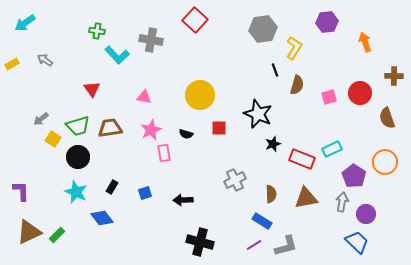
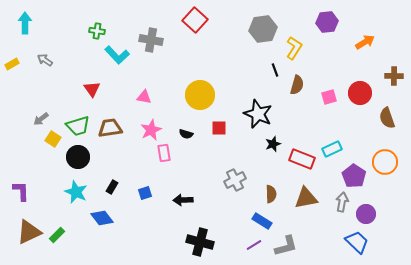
cyan arrow at (25, 23): rotated 125 degrees clockwise
orange arrow at (365, 42): rotated 78 degrees clockwise
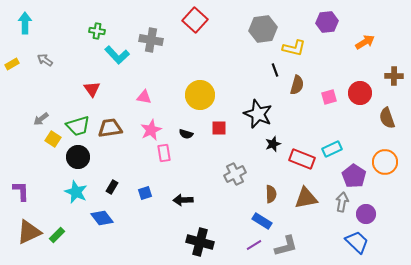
yellow L-shape at (294, 48): rotated 70 degrees clockwise
gray cross at (235, 180): moved 6 px up
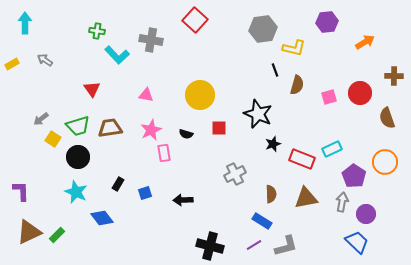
pink triangle at (144, 97): moved 2 px right, 2 px up
black rectangle at (112, 187): moved 6 px right, 3 px up
black cross at (200, 242): moved 10 px right, 4 px down
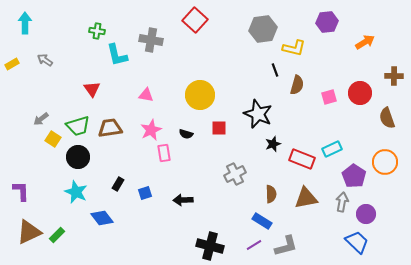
cyan L-shape at (117, 55): rotated 30 degrees clockwise
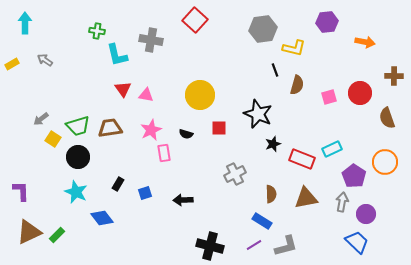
orange arrow at (365, 42): rotated 42 degrees clockwise
red triangle at (92, 89): moved 31 px right
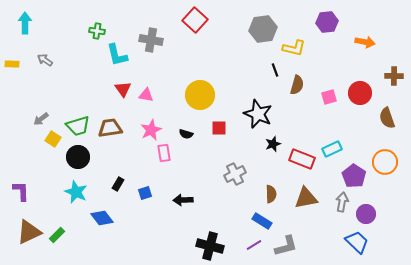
yellow rectangle at (12, 64): rotated 32 degrees clockwise
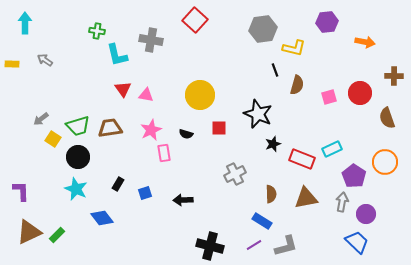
cyan star at (76, 192): moved 3 px up
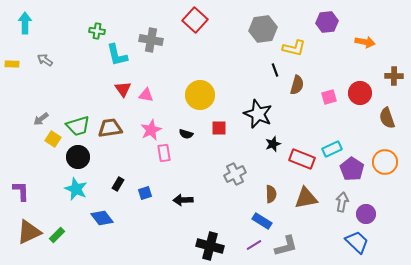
purple pentagon at (354, 176): moved 2 px left, 7 px up
